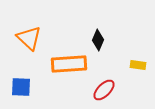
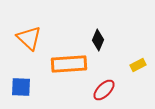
yellow rectangle: rotated 35 degrees counterclockwise
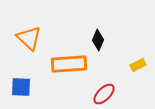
red ellipse: moved 4 px down
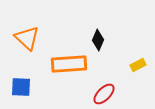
orange triangle: moved 2 px left
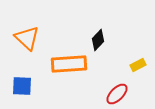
black diamond: rotated 20 degrees clockwise
blue square: moved 1 px right, 1 px up
red ellipse: moved 13 px right
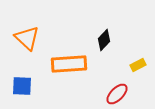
black diamond: moved 6 px right
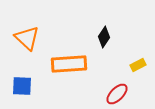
black diamond: moved 3 px up; rotated 10 degrees counterclockwise
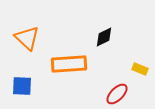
black diamond: rotated 30 degrees clockwise
yellow rectangle: moved 2 px right, 4 px down; rotated 49 degrees clockwise
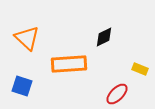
blue square: rotated 15 degrees clockwise
